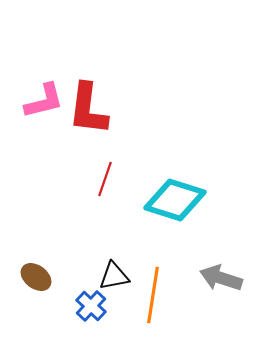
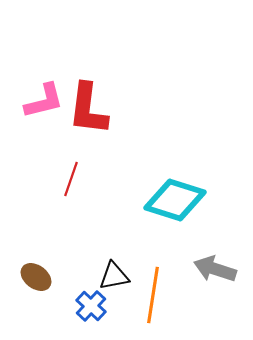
red line: moved 34 px left
gray arrow: moved 6 px left, 9 px up
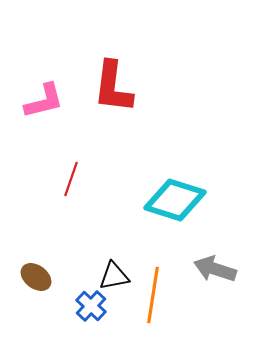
red L-shape: moved 25 px right, 22 px up
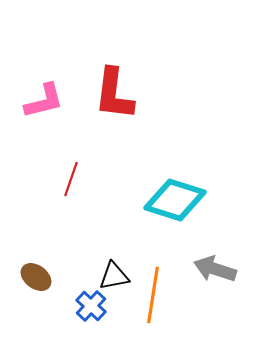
red L-shape: moved 1 px right, 7 px down
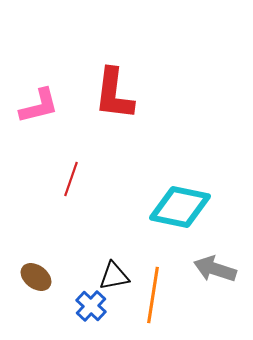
pink L-shape: moved 5 px left, 5 px down
cyan diamond: moved 5 px right, 7 px down; rotated 6 degrees counterclockwise
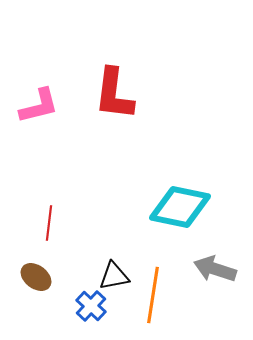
red line: moved 22 px left, 44 px down; rotated 12 degrees counterclockwise
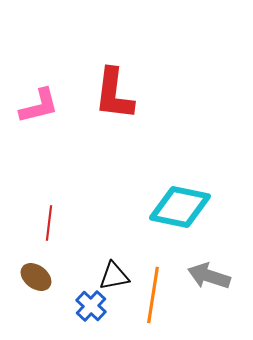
gray arrow: moved 6 px left, 7 px down
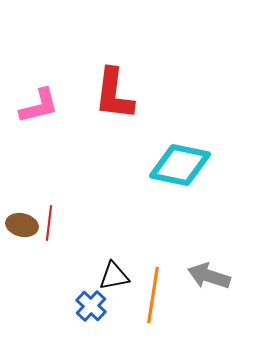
cyan diamond: moved 42 px up
brown ellipse: moved 14 px left, 52 px up; rotated 24 degrees counterclockwise
